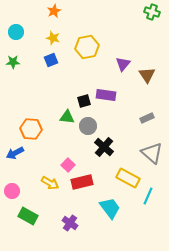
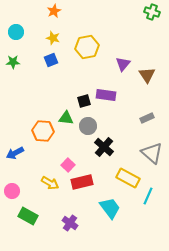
green triangle: moved 1 px left, 1 px down
orange hexagon: moved 12 px right, 2 px down
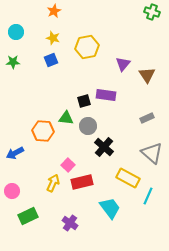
yellow arrow: moved 3 px right; rotated 96 degrees counterclockwise
green rectangle: rotated 54 degrees counterclockwise
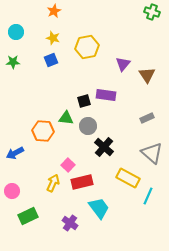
cyan trapezoid: moved 11 px left
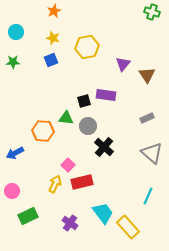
yellow rectangle: moved 49 px down; rotated 20 degrees clockwise
yellow arrow: moved 2 px right, 1 px down
cyan trapezoid: moved 4 px right, 5 px down
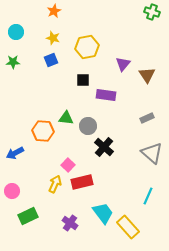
black square: moved 1 px left, 21 px up; rotated 16 degrees clockwise
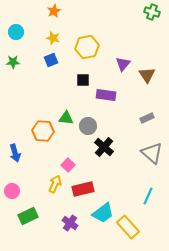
blue arrow: rotated 78 degrees counterclockwise
red rectangle: moved 1 px right, 7 px down
cyan trapezoid: rotated 90 degrees clockwise
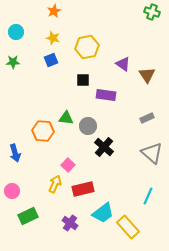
purple triangle: rotated 35 degrees counterclockwise
